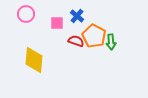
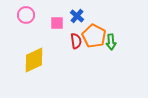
pink circle: moved 1 px down
red semicircle: rotated 63 degrees clockwise
yellow diamond: rotated 60 degrees clockwise
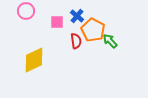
pink circle: moved 4 px up
pink square: moved 1 px up
orange pentagon: moved 1 px left, 6 px up
green arrow: moved 1 px left, 1 px up; rotated 140 degrees clockwise
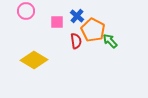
yellow diamond: rotated 56 degrees clockwise
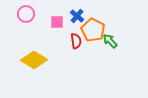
pink circle: moved 3 px down
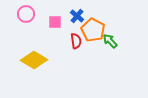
pink square: moved 2 px left
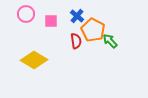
pink square: moved 4 px left, 1 px up
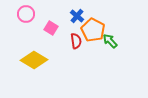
pink square: moved 7 px down; rotated 32 degrees clockwise
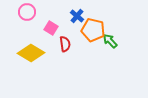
pink circle: moved 1 px right, 2 px up
orange pentagon: rotated 15 degrees counterclockwise
red semicircle: moved 11 px left, 3 px down
yellow diamond: moved 3 px left, 7 px up
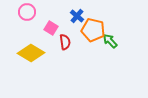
red semicircle: moved 2 px up
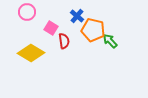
red semicircle: moved 1 px left, 1 px up
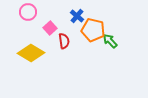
pink circle: moved 1 px right
pink square: moved 1 px left; rotated 16 degrees clockwise
